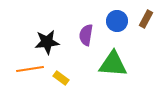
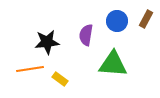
yellow rectangle: moved 1 px left, 1 px down
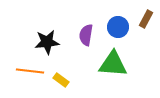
blue circle: moved 1 px right, 6 px down
orange line: moved 2 px down; rotated 16 degrees clockwise
yellow rectangle: moved 1 px right, 1 px down
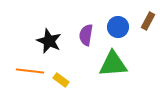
brown rectangle: moved 2 px right, 2 px down
black star: moved 2 px right, 1 px up; rotated 30 degrees clockwise
green triangle: rotated 8 degrees counterclockwise
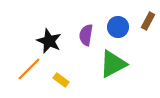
green triangle: rotated 24 degrees counterclockwise
orange line: moved 1 px left, 2 px up; rotated 52 degrees counterclockwise
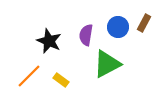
brown rectangle: moved 4 px left, 2 px down
green triangle: moved 6 px left
orange line: moved 7 px down
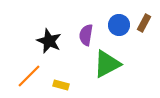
blue circle: moved 1 px right, 2 px up
yellow rectangle: moved 5 px down; rotated 21 degrees counterclockwise
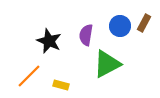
blue circle: moved 1 px right, 1 px down
